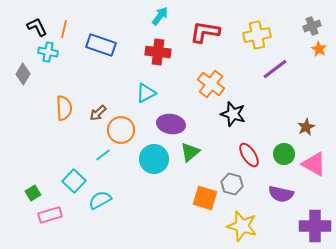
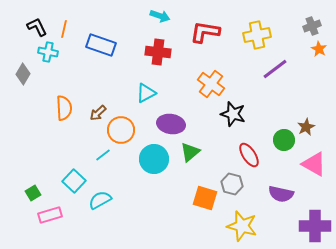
cyan arrow: rotated 72 degrees clockwise
green circle: moved 14 px up
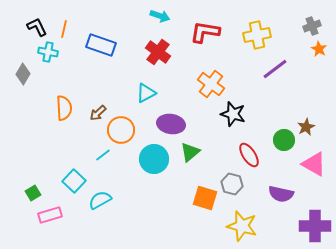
red cross: rotated 30 degrees clockwise
